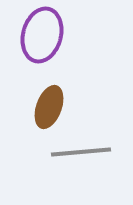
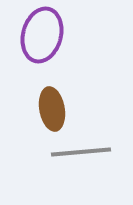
brown ellipse: moved 3 px right, 2 px down; rotated 30 degrees counterclockwise
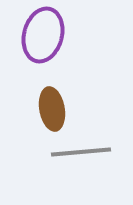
purple ellipse: moved 1 px right
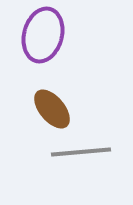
brown ellipse: rotated 30 degrees counterclockwise
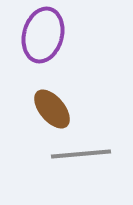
gray line: moved 2 px down
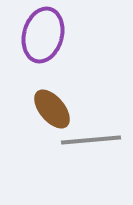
gray line: moved 10 px right, 14 px up
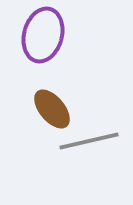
gray line: moved 2 px left, 1 px down; rotated 8 degrees counterclockwise
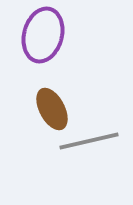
brown ellipse: rotated 12 degrees clockwise
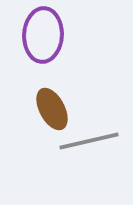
purple ellipse: rotated 12 degrees counterclockwise
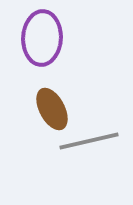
purple ellipse: moved 1 px left, 3 px down
